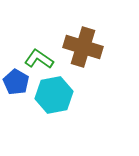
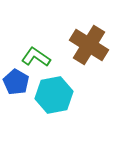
brown cross: moved 6 px right, 2 px up; rotated 15 degrees clockwise
green L-shape: moved 3 px left, 2 px up
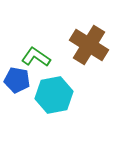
blue pentagon: moved 1 px right, 2 px up; rotated 20 degrees counterclockwise
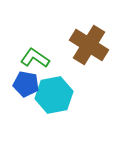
green L-shape: moved 1 px left, 1 px down
blue pentagon: moved 9 px right, 4 px down
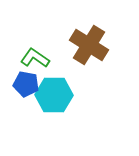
cyan hexagon: rotated 12 degrees clockwise
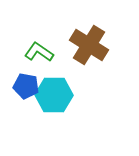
green L-shape: moved 4 px right, 6 px up
blue pentagon: moved 2 px down
